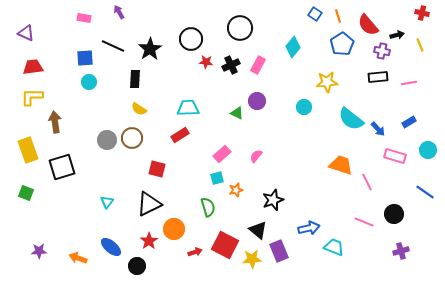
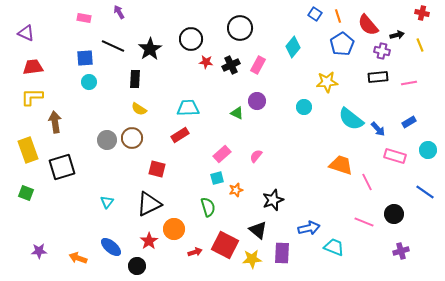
purple rectangle at (279, 251): moved 3 px right, 2 px down; rotated 25 degrees clockwise
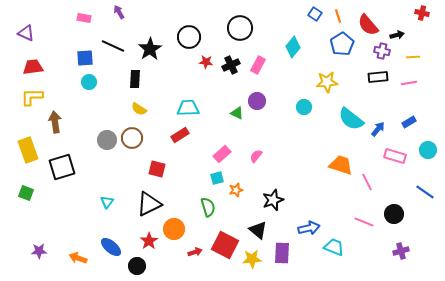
black circle at (191, 39): moved 2 px left, 2 px up
yellow line at (420, 45): moved 7 px left, 12 px down; rotated 72 degrees counterclockwise
blue arrow at (378, 129): rotated 98 degrees counterclockwise
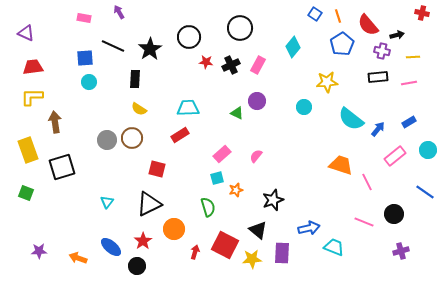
pink rectangle at (395, 156): rotated 55 degrees counterclockwise
red star at (149, 241): moved 6 px left
red arrow at (195, 252): rotated 56 degrees counterclockwise
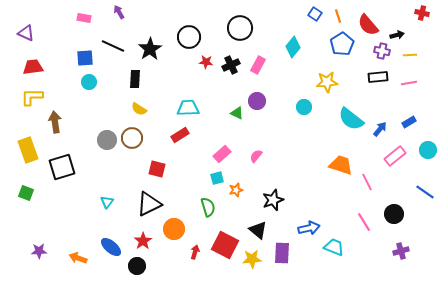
yellow line at (413, 57): moved 3 px left, 2 px up
blue arrow at (378, 129): moved 2 px right
pink line at (364, 222): rotated 36 degrees clockwise
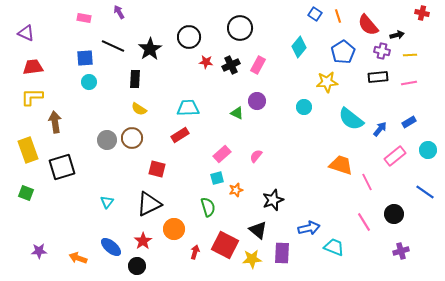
blue pentagon at (342, 44): moved 1 px right, 8 px down
cyan diamond at (293, 47): moved 6 px right
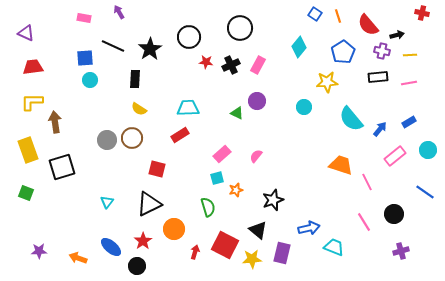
cyan circle at (89, 82): moved 1 px right, 2 px up
yellow L-shape at (32, 97): moved 5 px down
cyan semicircle at (351, 119): rotated 12 degrees clockwise
purple rectangle at (282, 253): rotated 10 degrees clockwise
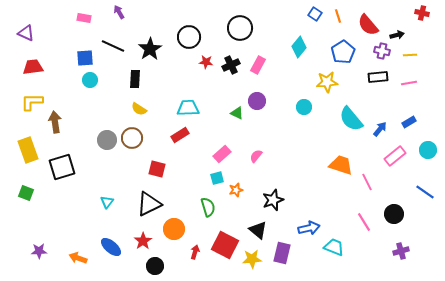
black circle at (137, 266): moved 18 px right
